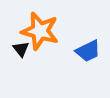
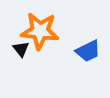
orange star: rotated 9 degrees counterclockwise
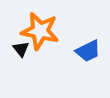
orange star: rotated 6 degrees clockwise
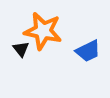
orange star: moved 3 px right
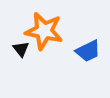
orange star: moved 1 px right
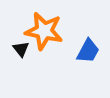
blue trapezoid: rotated 36 degrees counterclockwise
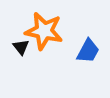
black triangle: moved 2 px up
